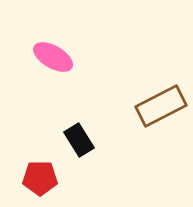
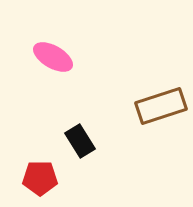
brown rectangle: rotated 9 degrees clockwise
black rectangle: moved 1 px right, 1 px down
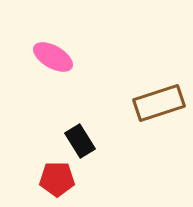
brown rectangle: moved 2 px left, 3 px up
red pentagon: moved 17 px right, 1 px down
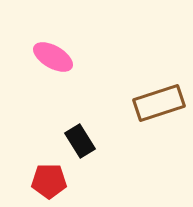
red pentagon: moved 8 px left, 2 px down
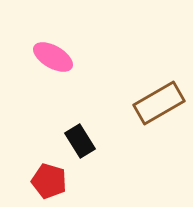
brown rectangle: rotated 12 degrees counterclockwise
red pentagon: rotated 16 degrees clockwise
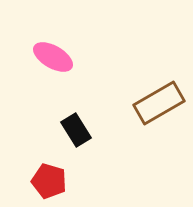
black rectangle: moved 4 px left, 11 px up
